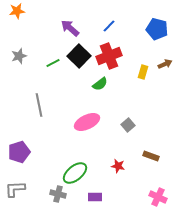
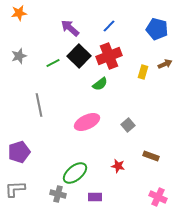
orange star: moved 2 px right, 2 px down
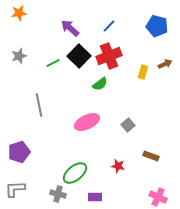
blue pentagon: moved 3 px up
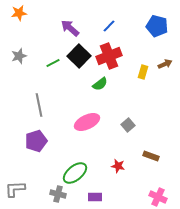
purple pentagon: moved 17 px right, 11 px up
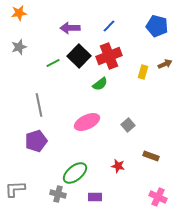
purple arrow: rotated 42 degrees counterclockwise
gray star: moved 9 px up
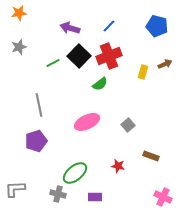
purple arrow: rotated 18 degrees clockwise
pink cross: moved 5 px right
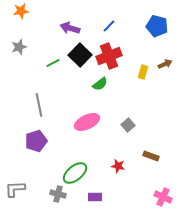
orange star: moved 2 px right, 2 px up
black square: moved 1 px right, 1 px up
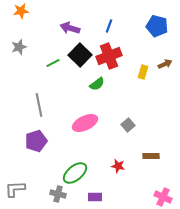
blue line: rotated 24 degrees counterclockwise
green semicircle: moved 3 px left
pink ellipse: moved 2 px left, 1 px down
brown rectangle: rotated 21 degrees counterclockwise
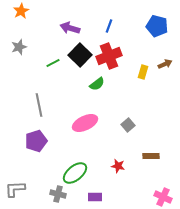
orange star: rotated 21 degrees counterclockwise
